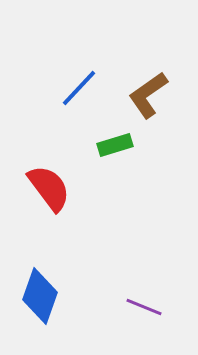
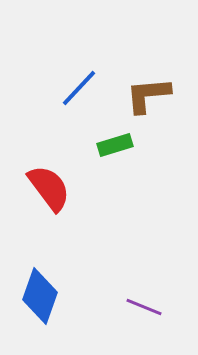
brown L-shape: rotated 30 degrees clockwise
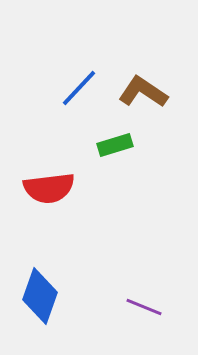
brown L-shape: moved 5 px left, 3 px up; rotated 39 degrees clockwise
red semicircle: rotated 120 degrees clockwise
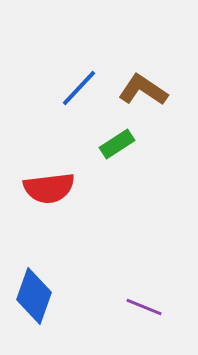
brown L-shape: moved 2 px up
green rectangle: moved 2 px right, 1 px up; rotated 16 degrees counterclockwise
blue diamond: moved 6 px left
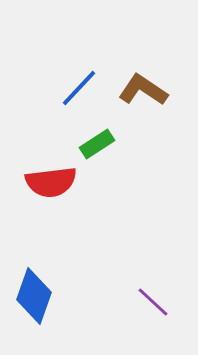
green rectangle: moved 20 px left
red semicircle: moved 2 px right, 6 px up
purple line: moved 9 px right, 5 px up; rotated 21 degrees clockwise
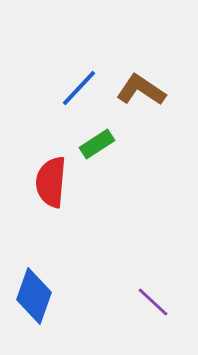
brown L-shape: moved 2 px left
red semicircle: rotated 102 degrees clockwise
